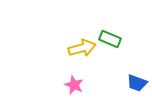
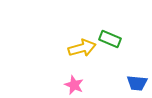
blue trapezoid: rotated 15 degrees counterclockwise
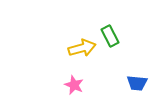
green rectangle: moved 3 px up; rotated 40 degrees clockwise
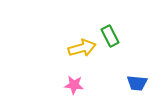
pink star: rotated 18 degrees counterclockwise
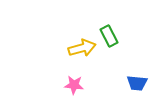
green rectangle: moved 1 px left
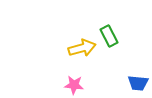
blue trapezoid: moved 1 px right
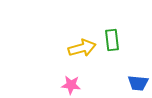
green rectangle: moved 3 px right, 4 px down; rotated 20 degrees clockwise
pink star: moved 3 px left
